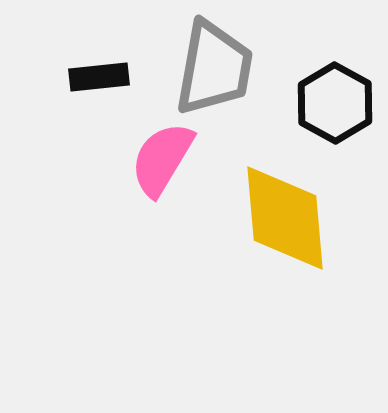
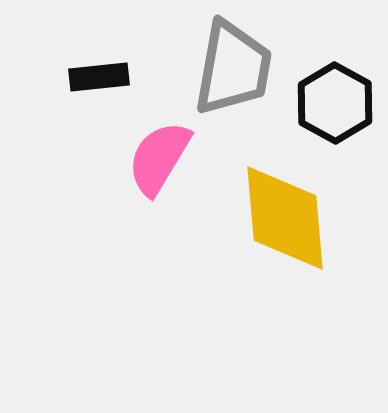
gray trapezoid: moved 19 px right
pink semicircle: moved 3 px left, 1 px up
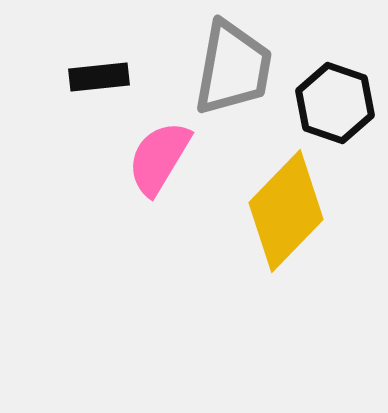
black hexagon: rotated 10 degrees counterclockwise
yellow diamond: moved 1 px right, 7 px up; rotated 49 degrees clockwise
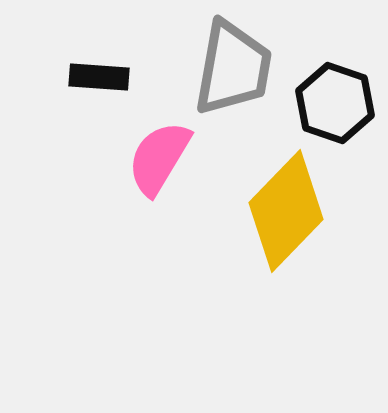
black rectangle: rotated 10 degrees clockwise
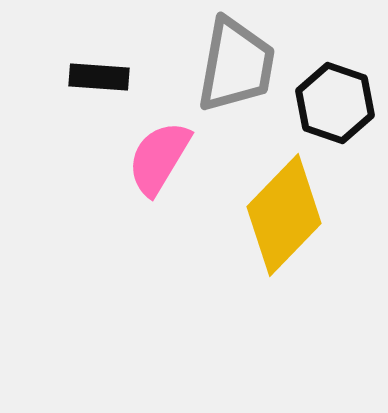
gray trapezoid: moved 3 px right, 3 px up
yellow diamond: moved 2 px left, 4 px down
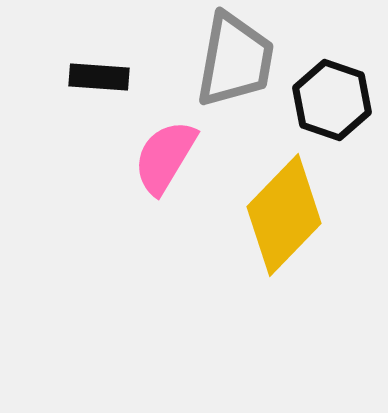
gray trapezoid: moved 1 px left, 5 px up
black hexagon: moved 3 px left, 3 px up
pink semicircle: moved 6 px right, 1 px up
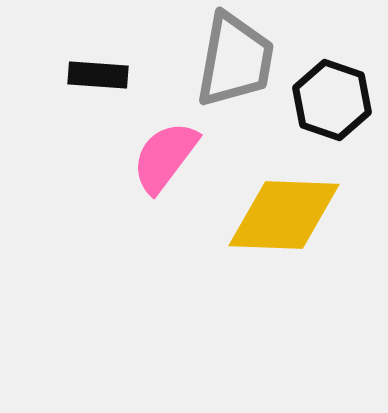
black rectangle: moved 1 px left, 2 px up
pink semicircle: rotated 6 degrees clockwise
yellow diamond: rotated 48 degrees clockwise
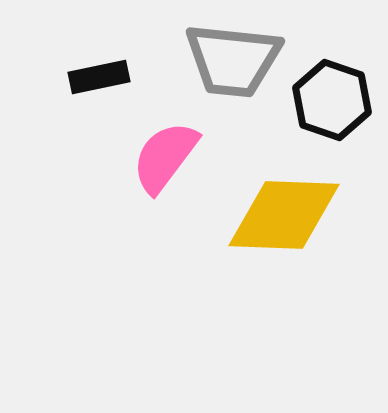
gray trapezoid: moved 2 px left; rotated 86 degrees clockwise
black rectangle: moved 1 px right, 2 px down; rotated 16 degrees counterclockwise
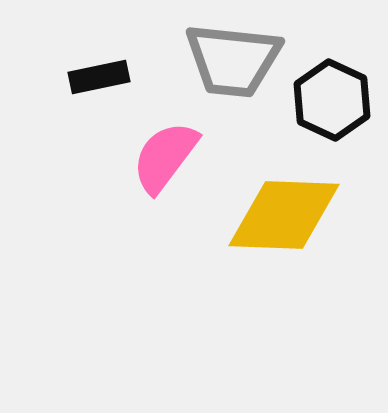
black hexagon: rotated 6 degrees clockwise
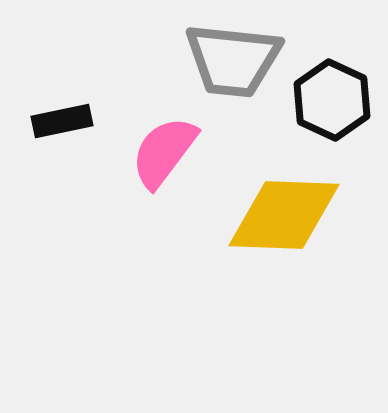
black rectangle: moved 37 px left, 44 px down
pink semicircle: moved 1 px left, 5 px up
